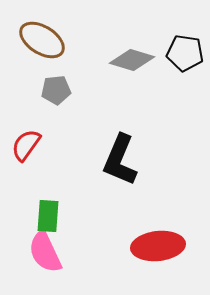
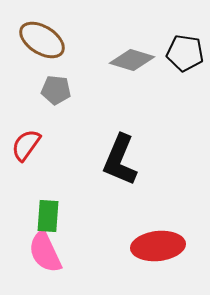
gray pentagon: rotated 12 degrees clockwise
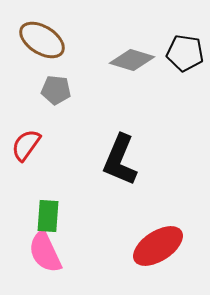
red ellipse: rotated 27 degrees counterclockwise
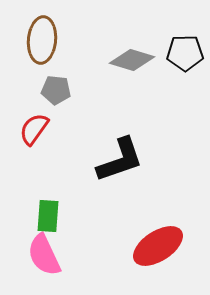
brown ellipse: rotated 63 degrees clockwise
black pentagon: rotated 9 degrees counterclockwise
red semicircle: moved 8 px right, 16 px up
black L-shape: rotated 132 degrees counterclockwise
pink semicircle: moved 1 px left, 3 px down
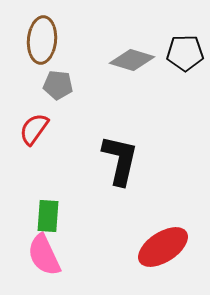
gray pentagon: moved 2 px right, 5 px up
black L-shape: rotated 58 degrees counterclockwise
red ellipse: moved 5 px right, 1 px down
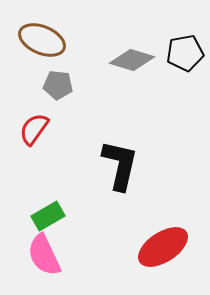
brown ellipse: rotated 72 degrees counterclockwise
black pentagon: rotated 9 degrees counterclockwise
black L-shape: moved 5 px down
green rectangle: rotated 56 degrees clockwise
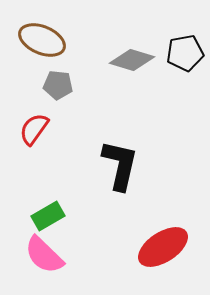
pink semicircle: rotated 21 degrees counterclockwise
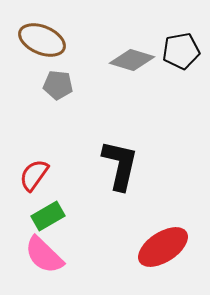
black pentagon: moved 4 px left, 2 px up
red semicircle: moved 46 px down
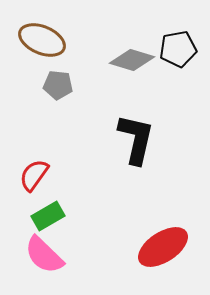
black pentagon: moved 3 px left, 2 px up
black L-shape: moved 16 px right, 26 px up
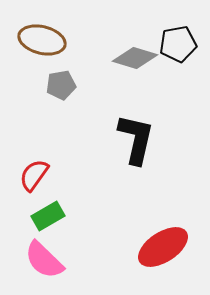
brown ellipse: rotated 9 degrees counterclockwise
black pentagon: moved 5 px up
gray diamond: moved 3 px right, 2 px up
gray pentagon: moved 3 px right; rotated 16 degrees counterclockwise
pink semicircle: moved 5 px down
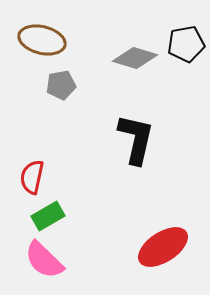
black pentagon: moved 8 px right
red semicircle: moved 2 px left, 2 px down; rotated 24 degrees counterclockwise
